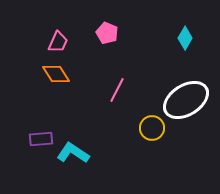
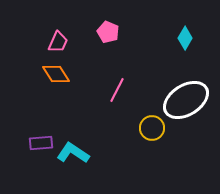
pink pentagon: moved 1 px right, 1 px up
purple rectangle: moved 4 px down
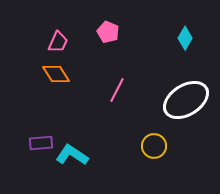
yellow circle: moved 2 px right, 18 px down
cyan L-shape: moved 1 px left, 2 px down
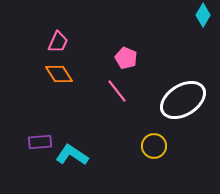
pink pentagon: moved 18 px right, 26 px down
cyan diamond: moved 18 px right, 23 px up
orange diamond: moved 3 px right
pink line: moved 1 px down; rotated 65 degrees counterclockwise
white ellipse: moved 3 px left
purple rectangle: moved 1 px left, 1 px up
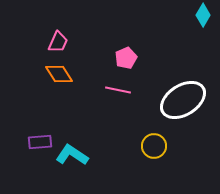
pink pentagon: rotated 25 degrees clockwise
pink line: moved 1 px right, 1 px up; rotated 40 degrees counterclockwise
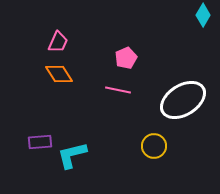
cyan L-shape: rotated 48 degrees counterclockwise
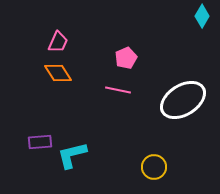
cyan diamond: moved 1 px left, 1 px down
orange diamond: moved 1 px left, 1 px up
yellow circle: moved 21 px down
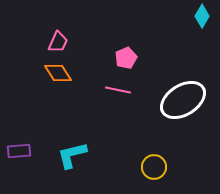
purple rectangle: moved 21 px left, 9 px down
